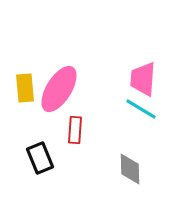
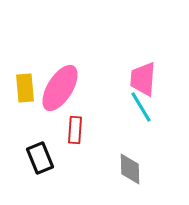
pink ellipse: moved 1 px right, 1 px up
cyan line: moved 2 px up; rotated 28 degrees clockwise
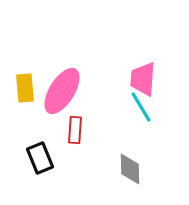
pink ellipse: moved 2 px right, 3 px down
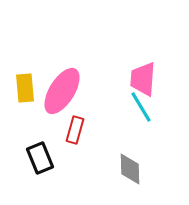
red rectangle: rotated 12 degrees clockwise
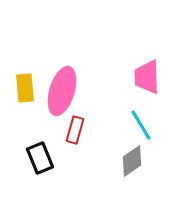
pink trapezoid: moved 4 px right, 2 px up; rotated 6 degrees counterclockwise
pink ellipse: rotated 15 degrees counterclockwise
cyan line: moved 18 px down
gray diamond: moved 2 px right, 8 px up; rotated 56 degrees clockwise
